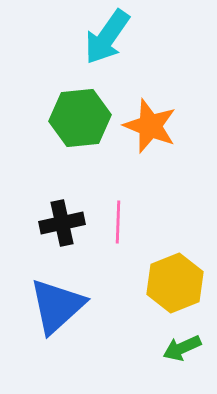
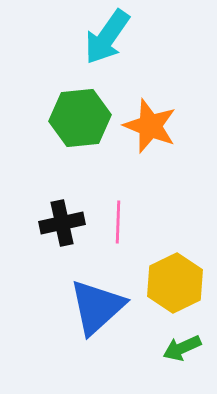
yellow hexagon: rotated 4 degrees counterclockwise
blue triangle: moved 40 px right, 1 px down
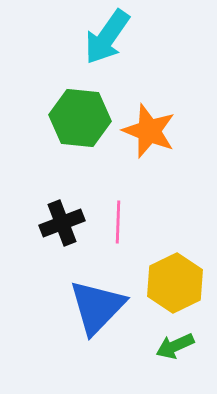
green hexagon: rotated 12 degrees clockwise
orange star: moved 1 px left, 5 px down
black cross: rotated 9 degrees counterclockwise
blue triangle: rotated 4 degrees counterclockwise
green arrow: moved 7 px left, 2 px up
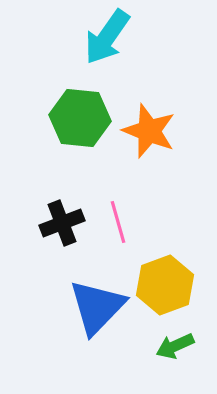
pink line: rotated 18 degrees counterclockwise
yellow hexagon: moved 10 px left, 2 px down; rotated 6 degrees clockwise
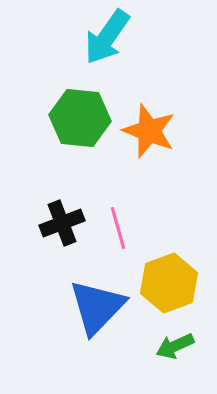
pink line: moved 6 px down
yellow hexagon: moved 4 px right, 2 px up
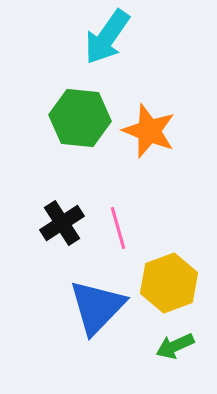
black cross: rotated 12 degrees counterclockwise
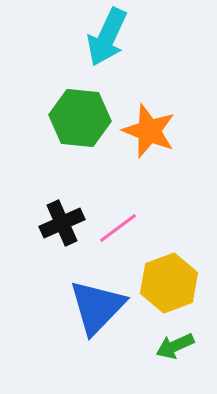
cyan arrow: rotated 10 degrees counterclockwise
black cross: rotated 9 degrees clockwise
pink line: rotated 69 degrees clockwise
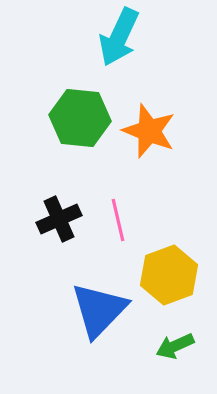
cyan arrow: moved 12 px right
black cross: moved 3 px left, 4 px up
pink line: moved 8 px up; rotated 66 degrees counterclockwise
yellow hexagon: moved 8 px up
blue triangle: moved 2 px right, 3 px down
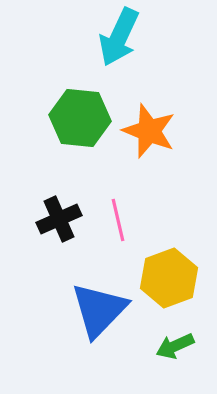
yellow hexagon: moved 3 px down
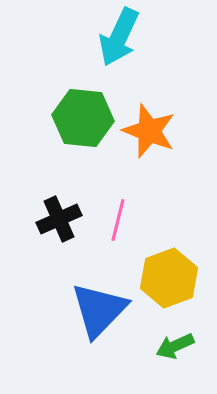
green hexagon: moved 3 px right
pink line: rotated 27 degrees clockwise
